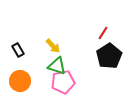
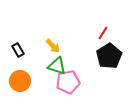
pink pentagon: moved 5 px right
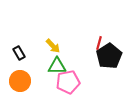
red line: moved 4 px left, 10 px down; rotated 16 degrees counterclockwise
black rectangle: moved 1 px right, 3 px down
green triangle: rotated 18 degrees counterclockwise
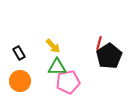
green triangle: moved 1 px down
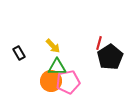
black pentagon: moved 1 px right, 1 px down
orange circle: moved 31 px right
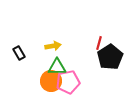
yellow arrow: rotated 56 degrees counterclockwise
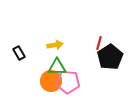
yellow arrow: moved 2 px right, 1 px up
pink pentagon: rotated 15 degrees clockwise
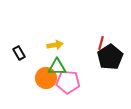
red line: moved 2 px right
orange circle: moved 5 px left, 3 px up
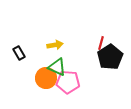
green triangle: rotated 24 degrees clockwise
